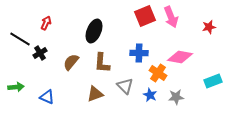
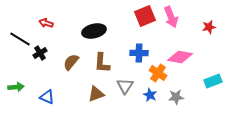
red arrow: rotated 96 degrees counterclockwise
black ellipse: rotated 55 degrees clockwise
gray triangle: rotated 18 degrees clockwise
brown triangle: moved 1 px right
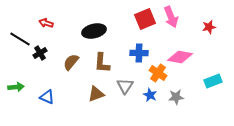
red square: moved 3 px down
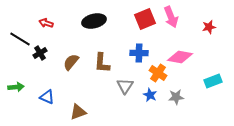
black ellipse: moved 10 px up
brown triangle: moved 18 px left, 18 px down
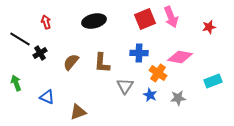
red arrow: moved 1 px up; rotated 56 degrees clockwise
green arrow: moved 4 px up; rotated 105 degrees counterclockwise
gray star: moved 2 px right, 1 px down
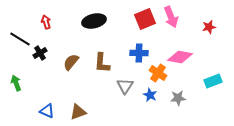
blue triangle: moved 14 px down
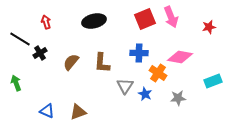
blue star: moved 5 px left, 1 px up
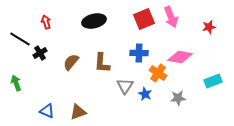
red square: moved 1 px left
